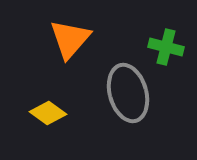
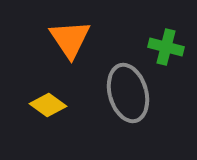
orange triangle: rotated 15 degrees counterclockwise
yellow diamond: moved 8 px up
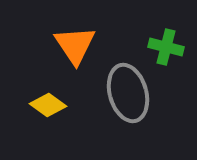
orange triangle: moved 5 px right, 6 px down
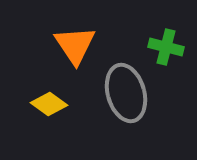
gray ellipse: moved 2 px left
yellow diamond: moved 1 px right, 1 px up
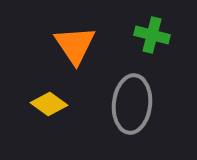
green cross: moved 14 px left, 12 px up
gray ellipse: moved 6 px right, 11 px down; rotated 22 degrees clockwise
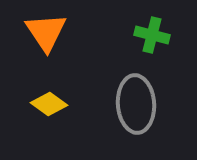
orange triangle: moved 29 px left, 13 px up
gray ellipse: moved 4 px right; rotated 10 degrees counterclockwise
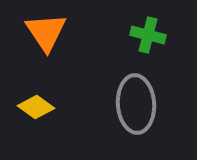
green cross: moved 4 px left
yellow diamond: moved 13 px left, 3 px down
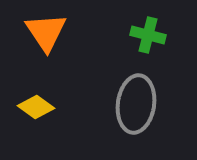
gray ellipse: rotated 12 degrees clockwise
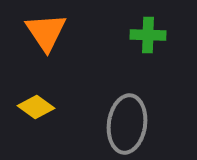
green cross: rotated 12 degrees counterclockwise
gray ellipse: moved 9 px left, 20 px down
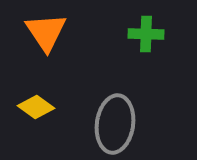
green cross: moved 2 px left, 1 px up
gray ellipse: moved 12 px left
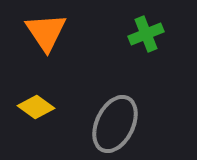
green cross: rotated 24 degrees counterclockwise
gray ellipse: rotated 18 degrees clockwise
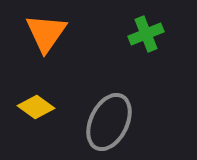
orange triangle: moved 1 px down; rotated 9 degrees clockwise
gray ellipse: moved 6 px left, 2 px up
